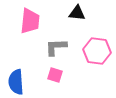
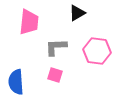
black triangle: rotated 36 degrees counterclockwise
pink trapezoid: moved 1 px left, 1 px down
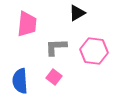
pink trapezoid: moved 2 px left, 2 px down
pink hexagon: moved 3 px left
pink square: moved 1 px left, 2 px down; rotated 21 degrees clockwise
blue semicircle: moved 4 px right, 1 px up
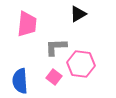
black triangle: moved 1 px right, 1 px down
pink hexagon: moved 13 px left, 13 px down
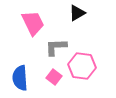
black triangle: moved 1 px left, 1 px up
pink trapezoid: moved 6 px right, 1 px up; rotated 32 degrees counterclockwise
pink hexagon: moved 1 px right, 2 px down
blue semicircle: moved 3 px up
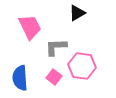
pink trapezoid: moved 3 px left, 4 px down
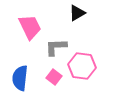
blue semicircle: rotated 10 degrees clockwise
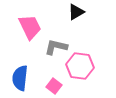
black triangle: moved 1 px left, 1 px up
gray L-shape: rotated 15 degrees clockwise
pink hexagon: moved 2 px left
pink square: moved 9 px down
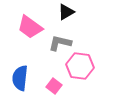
black triangle: moved 10 px left
pink trapezoid: rotated 152 degrees clockwise
gray L-shape: moved 4 px right, 4 px up
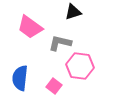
black triangle: moved 7 px right; rotated 12 degrees clockwise
